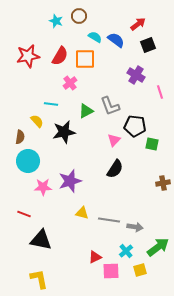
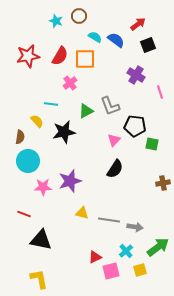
pink square: rotated 12 degrees counterclockwise
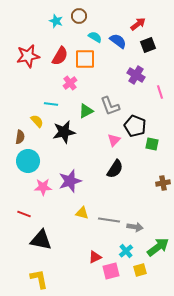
blue semicircle: moved 2 px right, 1 px down
black pentagon: rotated 15 degrees clockwise
